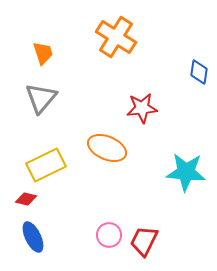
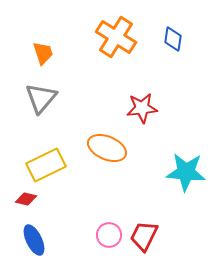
blue diamond: moved 26 px left, 33 px up
blue ellipse: moved 1 px right, 3 px down
red trapezoid: moved 5 px up
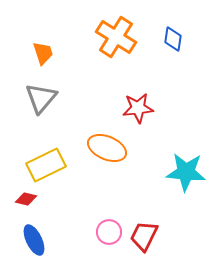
red star: moved 4 px left
pink circle: moved 3 px up
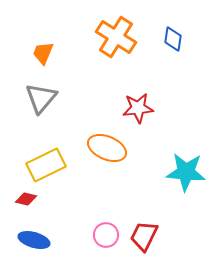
orange trapezoid: rotated 140 degrees counterclockwise
pink circle: moved 3 px left, 3 px down
blue ellipse: rotated 48 degrees counterclockwise
